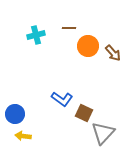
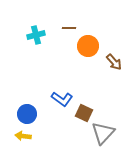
brown arrow: moved 1 px right, 9 px down
blue circle: moved 12 px right
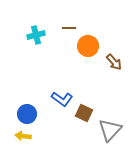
gray triangle: moved 7 px right, 3 px up
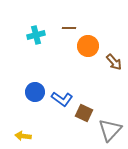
blue circle: moved 8 px right, 22 px up
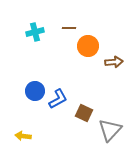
cyan cross: moved 1 px left, 3 px up
brown arrow: rotated 54 degrees counterclockwise
blue circle: moved 1 px up
blue L-shape: moved 4 px left; rotated 65 degrees counterclockwise
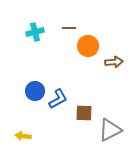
brown square: rotated 24 degrees counterclockwise
gray triangle: rotated 20 degrees clockwise
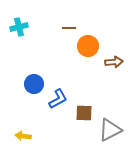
cyan cross: moved 16 px left, 5 px up
blue circle: moved 1 px left, 7 px up
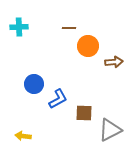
cyan cross: rotated 12 degrees clockwise
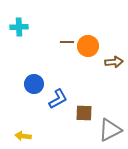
brown line: moved 2 px left, 14 px down
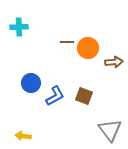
orange circle: moved 2 px down
blue circle: moved 3 px left, 1 px up
blue L-shape: moved 3 px left, 3 px up
brown square: moved 17 px up; rotated 18 degrees clockwise
gray triangle: rotated 40 degrees counterclockwise
